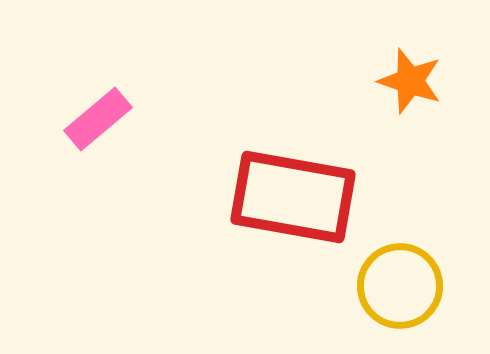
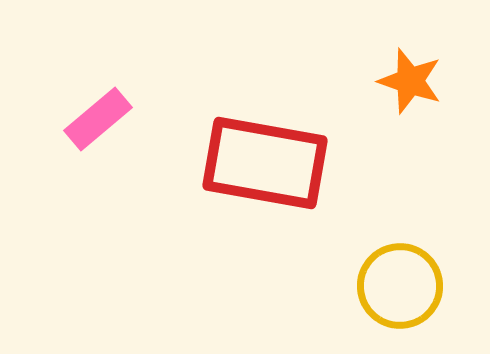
red rectangle: moved 28 px left, 34 px up
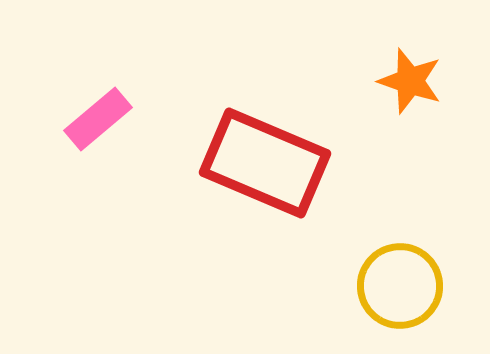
red rectangle: rotated 13 degrees clockwise
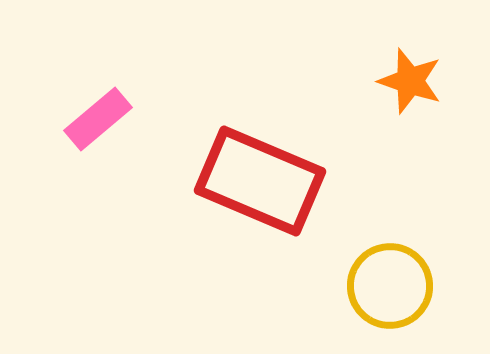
red rectangle: moved 5 px left, 18 px down
yellow circle: moved 10 px left
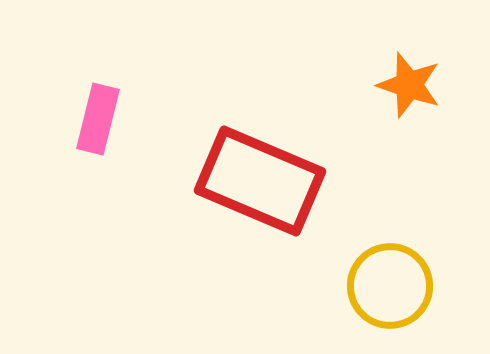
orange star: moved 1 px left, 4 px down
pink rectangle: rotated 36 degrees counterclockwise
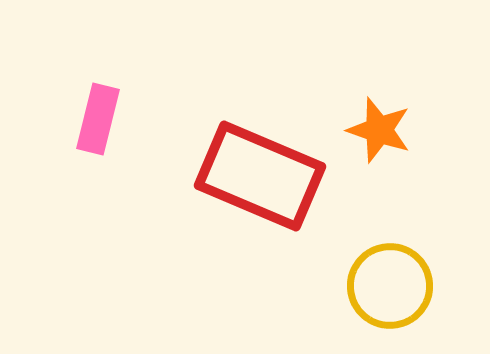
orange star: moved 30 px left, 45 px down
red rectangle: moved 5 px up
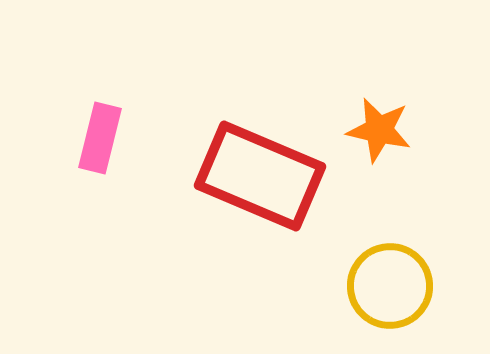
pink rectangle: moved 2 px right, 19 px down
orange star: rotated 6 degrees counterclockwise
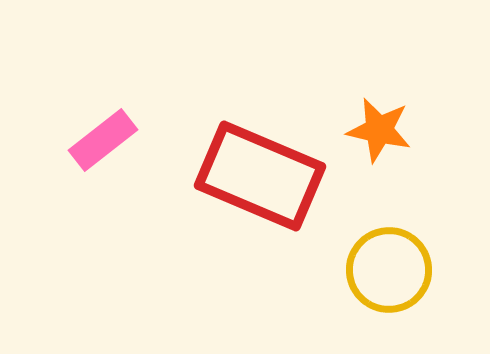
pink rectangle: moved 3 px right, 2 px down; rotated 38 degrees clockwise
yellow circle: moved 1 px left, 16 px up
